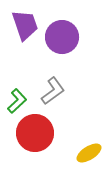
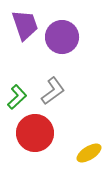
green L-shape: moved 4 px up
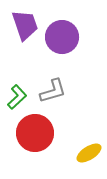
gray L-shape: rotated 20 degrees clockwise
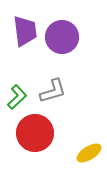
purple trapezoid: moved 6 px down; rotated 12 degrees clockwise
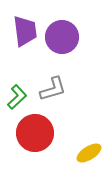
gray L-shape: moved 2 px up
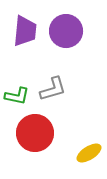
purple trapezoid: rotated 12 degrees clockwise
purple circle: moved 4 px right, 6 px up
green L-shape: moved 1 px up; rotated 55 degrees clockwise
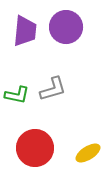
purple circle: moved 4 px up
green L-shape: moved 1 px up
red circle: moved 15 px down
yellow ellipse: moved 1 px left
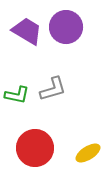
purple trapezoid: moved 2 px right; rotated 64 degrees counterclockwise
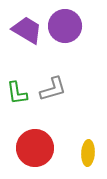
purple circle: moved 1 px left, 1 px up
purple trapezoid: moved 1 px up
green L-shape: moved 2 px up; rotated 70 degrees clockwise
yellow ellipse: rotated 55 degrees counterclockwise
